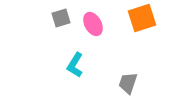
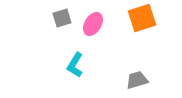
gray square: moved 1 px right
pink ellipse: rotated 60 degrees clockwise
gray trapezoid: moved 9 px right, 3 px up; rotated 55 degrees clockwise
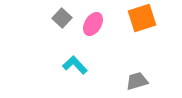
gray square: rotated 30 degrees counterclockwise
cyan L-shape: rotated 105 degrees clockwise
gray trapezoid: moved 1 px down
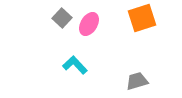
pink ellipse: moved 4 px left
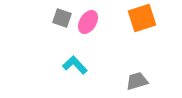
gray square: rotated 24 degrees counterclockwise
pink ellipse: moved 1 px left, 2 px up
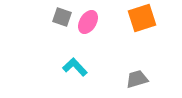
gray square: moved 1 px up
cyan L-shape: moved 2 px down
gray trapezoid: moved 2 px up
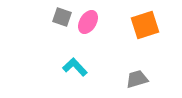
orange square: moved 3 px right, 7 px down
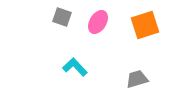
pink ellipse: moved 10 px right
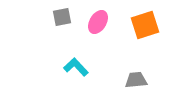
gray square: rotated 30 degrees counterclockwise
cyan L-shape: moved 1 px right
gray trapezoid: moved 1 px left, 1 px down; rotated 10 degrees clockwise
